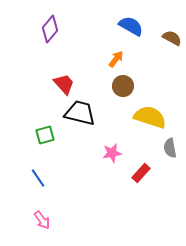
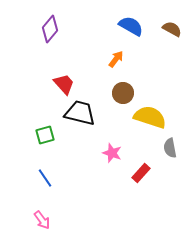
brown semicircle: moved 9 px up
brown circle: moved 7 px down
pink star: rotated 30 degrees clockwise
blue line: moved 7 px right
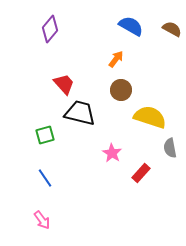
brown circle: moved 2 px left, 3 px up
pink star: rotated 12 degrees clockwise
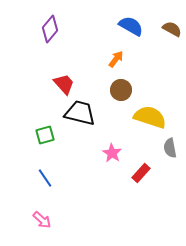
pink arrow: rotated 12 degrees counterclockwise
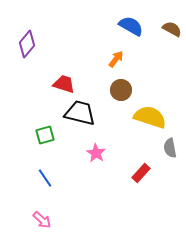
purple diamond: moved 23 px left, 15 px down
red trapezoid: rotated 30 degrees counterclockwise
pink star: moved 16 px left
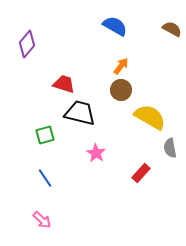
blue semicircle: moved 16 px left
orange arrow: moved 5 px right, 7 px down
yellow semicircle: rotated 12 degrees clockwise
